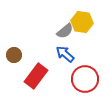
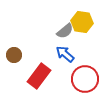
red rectangle: moved 3 px right
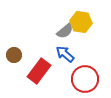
yellow hexagon: moved 1 px left
red rectangle: moved 5 px up
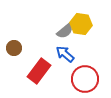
yellow hexagon: moved 2 px down
brown circle: moved 7 px up
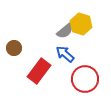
yellow hexagon: rotated 10 degrees clockwise
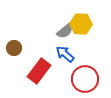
yellow hexagon: rotated 15 degrees counterclockwise
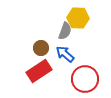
yellow hexagon: moved 3 px left, 6 px up
gray semicircle: rotated 30 degrees counterclockwise
brown circle: moved 27 px right
red rectangle: rotated 20 degrees clockwise
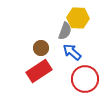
blue arrow: moved 7 px right, 2 px up
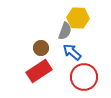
red circle: moved 1 px left, 2 px up
